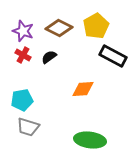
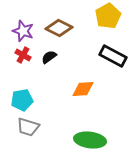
yellow pentagon: moved 12 px right, 10 px up
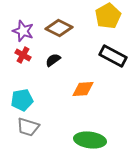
black semicircle: moved 4 px right, 3 px down
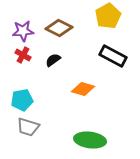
purple star: rotated 25 degrees counterclockwise
orange diamond: rotated 20 degrees clockwise
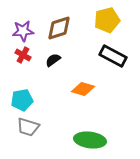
yellow pentagon: moved 1 px left, 4 px down; rotated 15 degrees clockwise
brown diamond: rotated 44 degrees counterclockwise
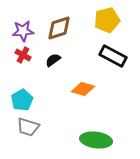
cyan pentagon: rotated 20 degrees counterclockwise
green ellipse: moved 6 px right
